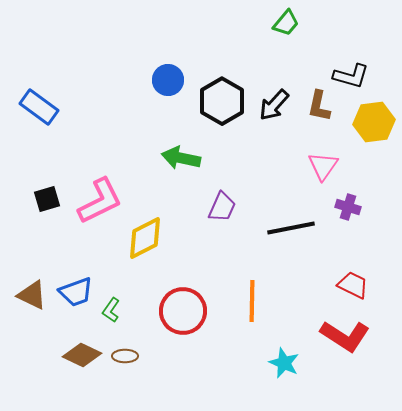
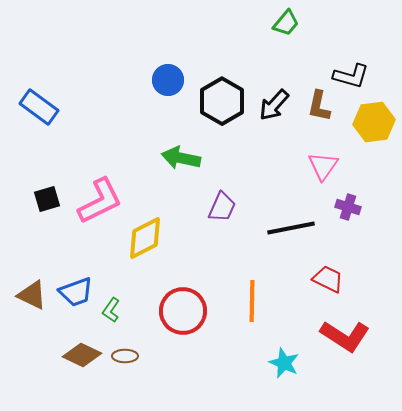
red trapezoid: moved 25 px left, 6 px up
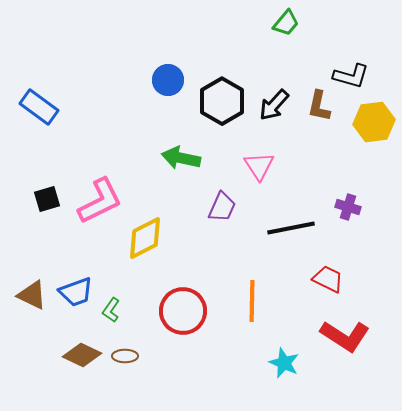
pink triangle: moved 64 px left; rotated 8 degrees counterclockwise
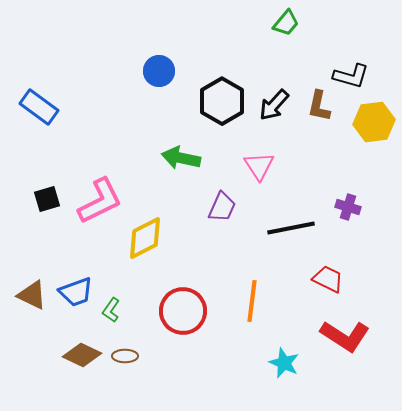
blue circle: moved 9 px left, 9 px up
orange line: rotated 6 degrees clockwise
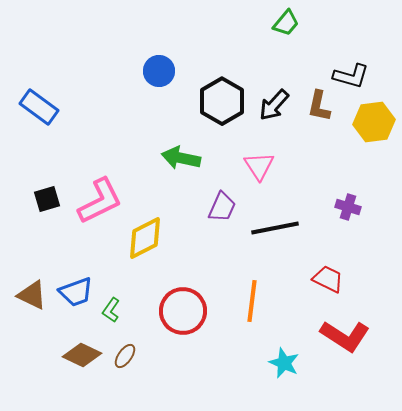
black line: moved 16 px left
brown ellipse: rotated 55 degrees counterclockwise
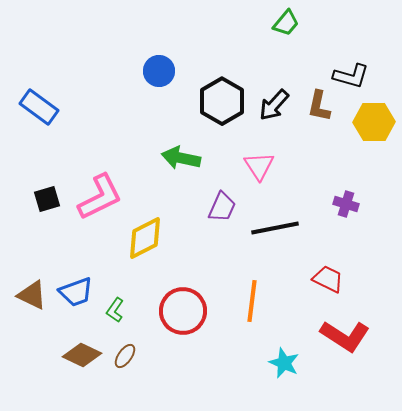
yellow hexagon: rotated 6 degrees clockwise
pink L-shape: moved 4 px up
purple cross: moved 2 px left, 3 px up
green L-shape: moved 4 px right
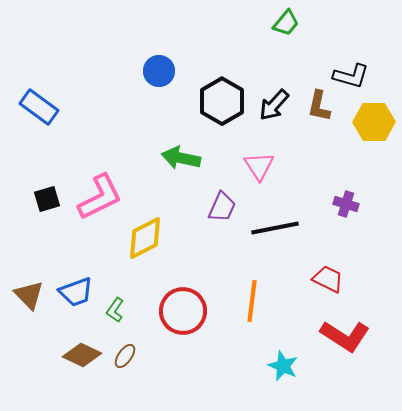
brown triangle: moved 3 px left; rotated 20 degrees clockwise
cyan star: moved 1 px left, 3 px down
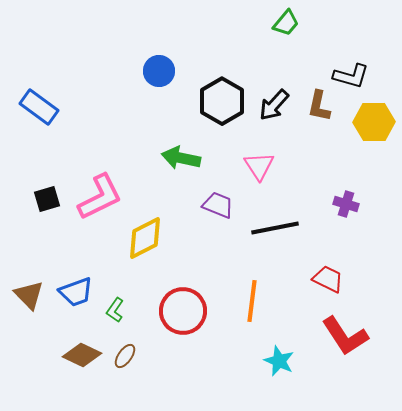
purple trapezoid: moved 4 px left, 2 px up; rotated 92 degrees counterclockwise
red L-shape: rotated 24 degrees clockwise
cyan star: moved 4 px left, 5 px up
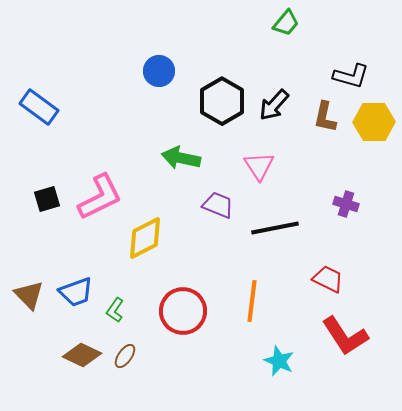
brown L-shape: moved 6 px right, 11 px down
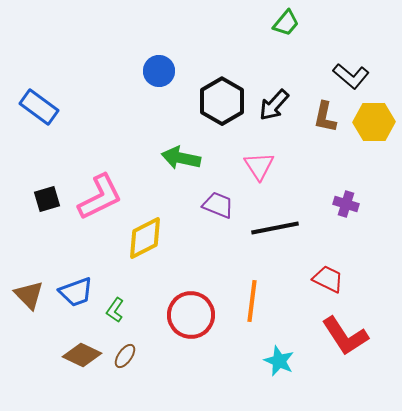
black L-shape: rotated 24 degrees clockwise
red circle: moved 8 px right, 4 px down
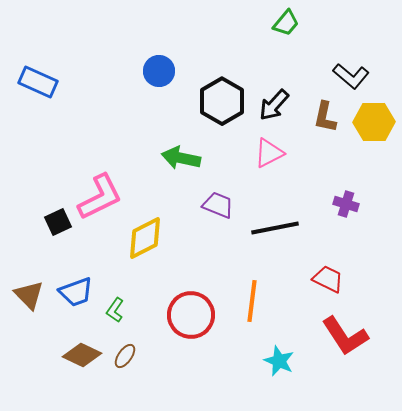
blue rectangle: moved 1 px left, 25 px up; rotated 12 degrees counterclockwise
pink triangle: moved 10 px right, 13 px up; rotated 36 degrees clockwise
black square: moved 11 px right, 23 px down; rotated 8 degrees counterclockwise
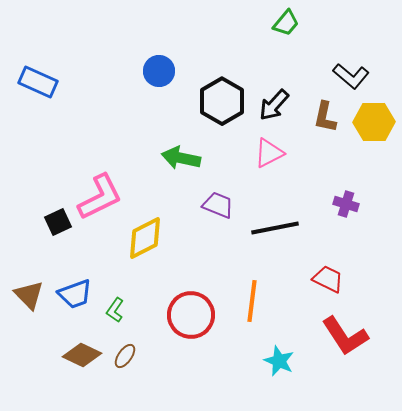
blue trapezoid: moved 1 px left, 2 px down
